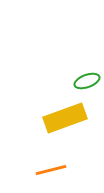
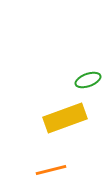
green ellipse: moved 1 px right, 1 px up
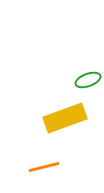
orange line: moved 7 px left, 3 px up
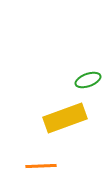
orange line: moved 3 px left, 1 px up; rotated 12 degrees clockwise
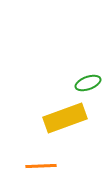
green ellipse: moved 3 px down
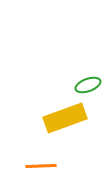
green ellipse: moved 2 px down
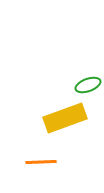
orange line: moved 4 px up
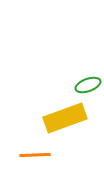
orange line: moved 6 px left, 7 px up
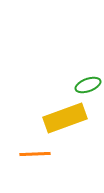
orange line: moved 1 px up
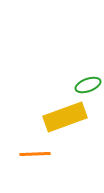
yellow rectangle: moved 1 px up
